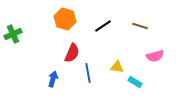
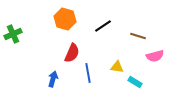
brown line: moved 2 px left, 10 px down
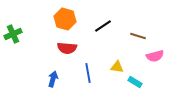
red semicircle: moved 5 px left, 5 px up; rotated 72 degrees clockwise
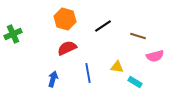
red semicircle: rotated 150 degrees clockwise
